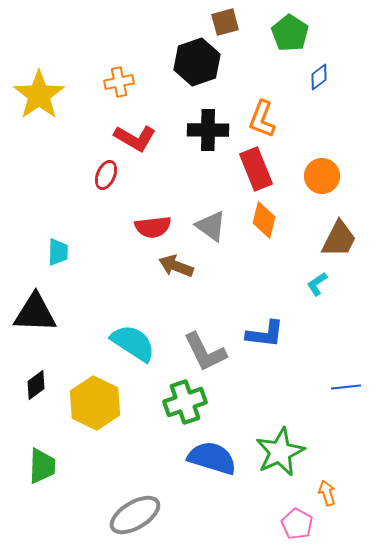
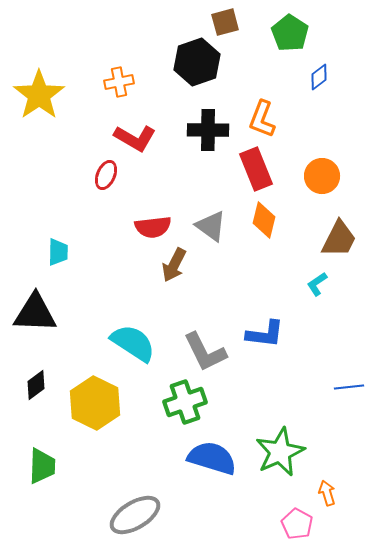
brown arrow: moved 2 px left, 1 px up; rotated 84 degrees counterclockwise
blue line: moved 3 px right
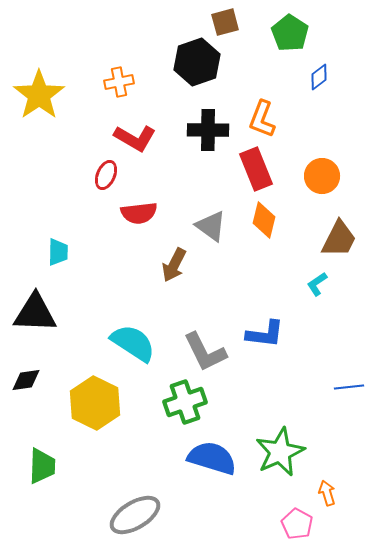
red semicircle: moved 14 px left, 14 px up
black diamond: moved 10 px left, 5 px up; rotated 28 degrees clockwise
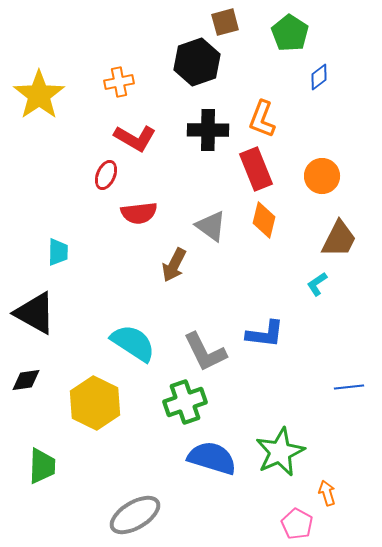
black triangle: rotated 27 degrees clockwise
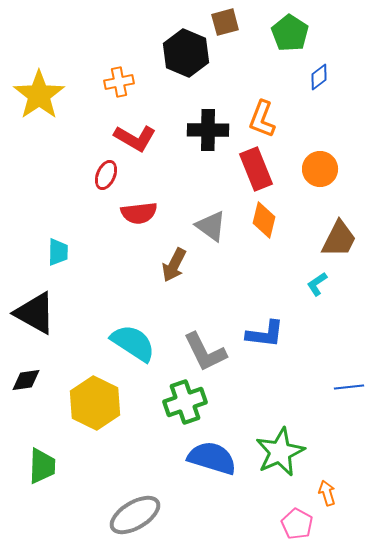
black hexagon: moved 11 px left, 9 px up; rotated 18 degrees counterclockwise
orange circle: moved 2 px left, 7 px up
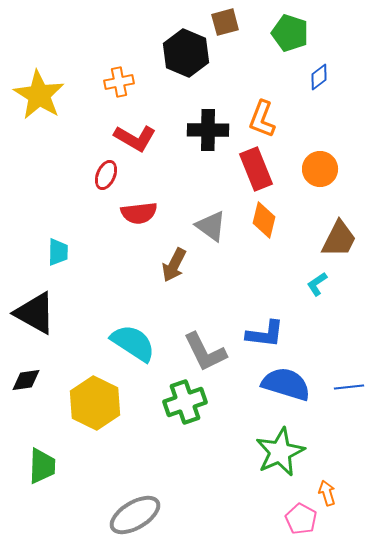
green pentagon: rotated 15 degrees counterclockwise
yellow star: rotated 6 degrees counterclockwise
blue semicircle: moved 74 px right, 74 px up
pink pentagon: moved 4 px right, 5 px up
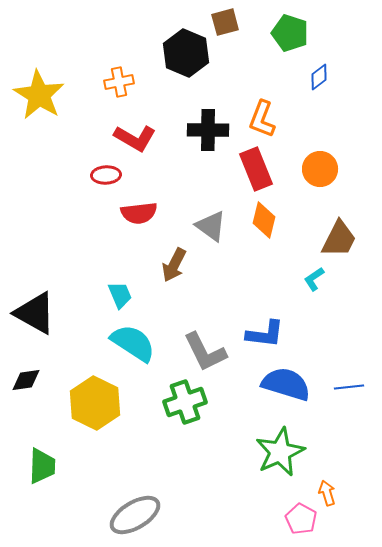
red ellipse: rotated 64 degrees clockwise
cyan trapezoid: moved 62 px right, 43 px down; rotated 24 degrees counterclockwise
cyan L-shape: moved 3 px left, 5 px up
